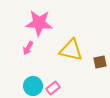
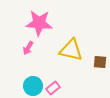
brown square: rotated 16 degrees clockwise
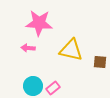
pink arrow: rotated 64 degrees clockwise
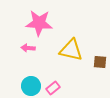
cyan circle: moved 2 px left
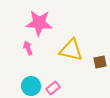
pink arrow: rotated 64 degrees clockwise
brown square: rotated 16 degrees counterclockwise
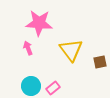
yellow triangle: rotated 40 degrees clockwise
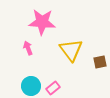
pink star: moved 3 px right, 1 px up
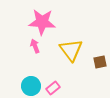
pink arrow: moved 7 px right, 2 px up
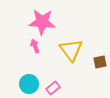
cyan circle: moved 2 px left, 2 px up
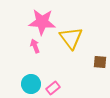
yellow triangle: moved 12 px up
brown square: rotated 16 degrees clockwise
cyan circle: moved 2 px right
